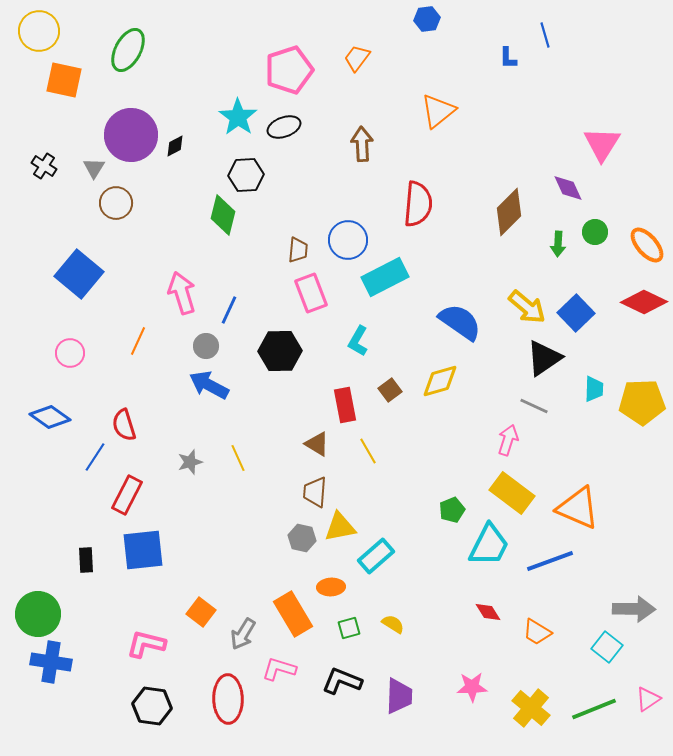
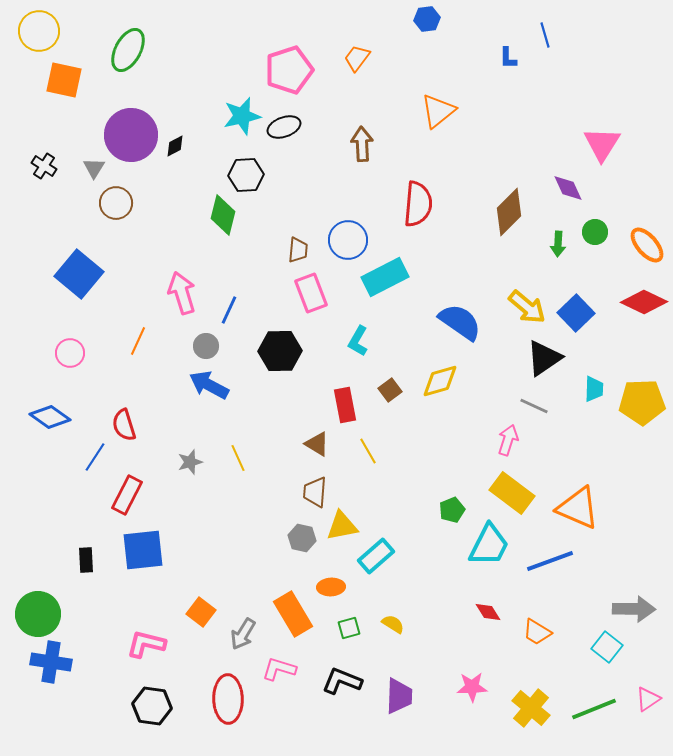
cyan star at (238, 117): moved 4 px right, 1 px up; rotated 24 degrees clockwise
yellow triangle at (340, 527): moved 2 px right, 1 px up
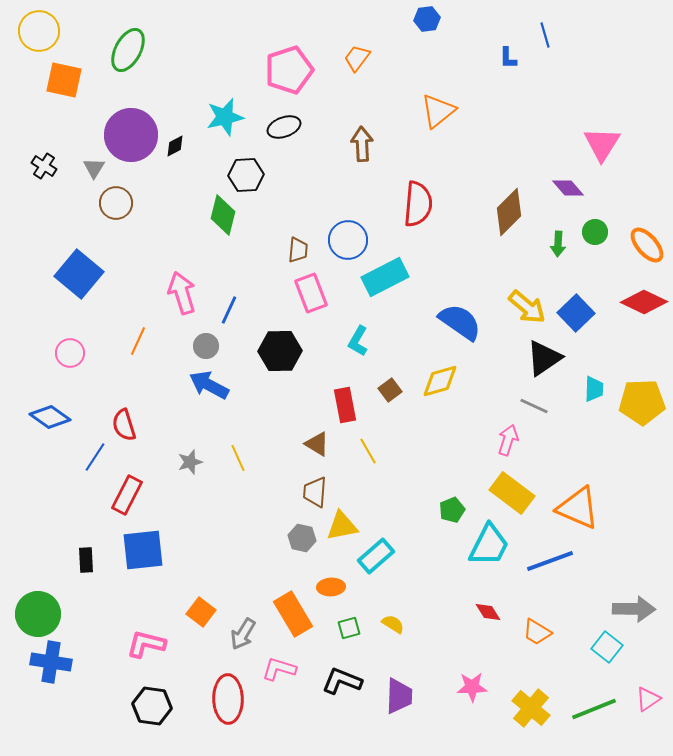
cyan star at (242, 116): moved 17 px left, 1 px down
purple diamond at (568, 188): rotated 16 degrees counterclockwise
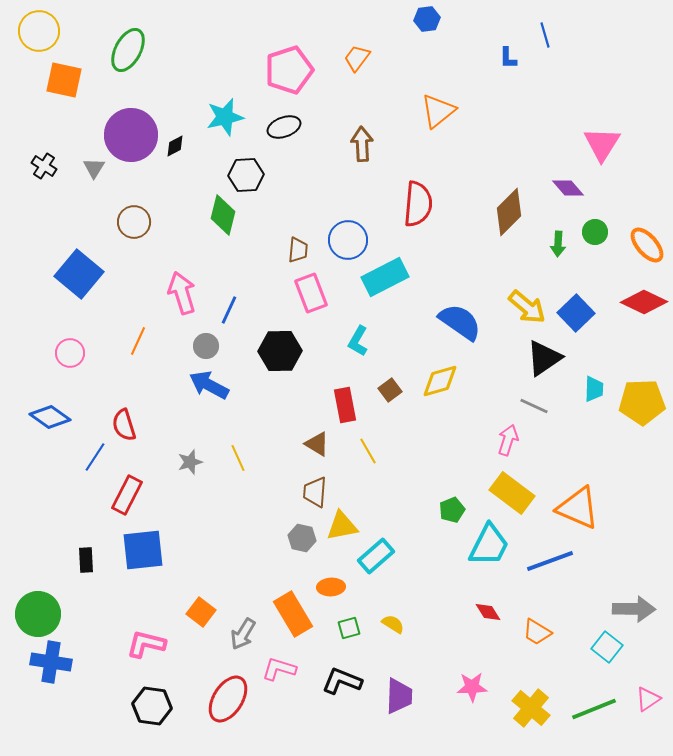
brown circle at (116, 203): moved 18 px right, 19 px down
red ellipse at (228, 699): rotated 33 degrees clockwise
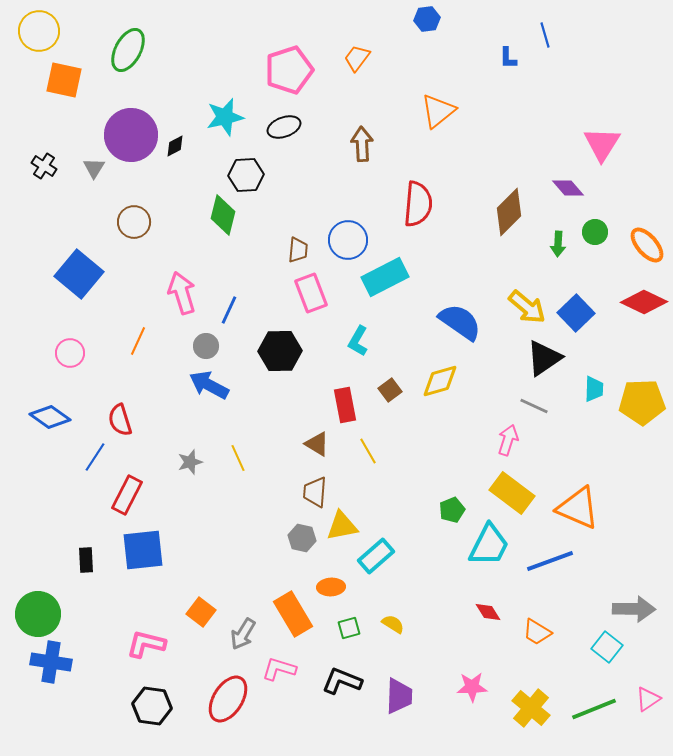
red semicircle at (124, 425): moved 4 px left, 5 px up
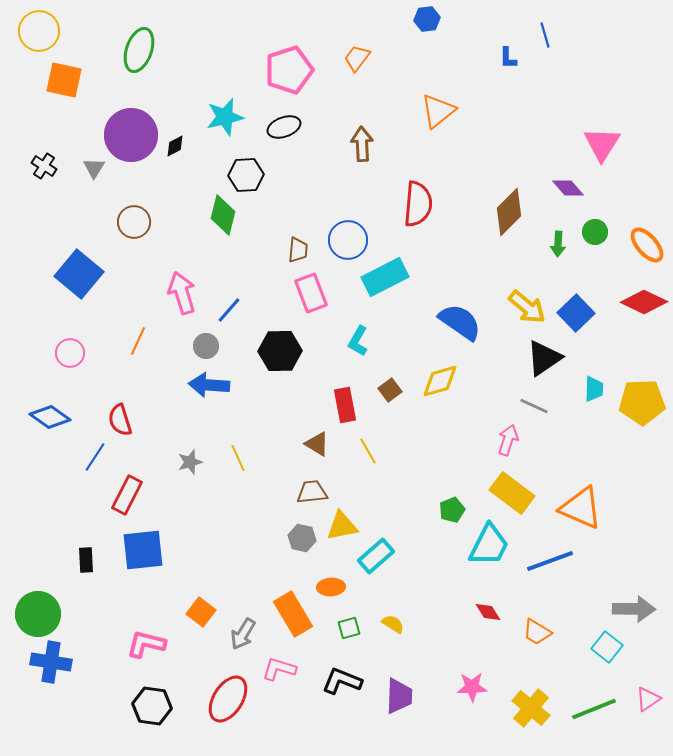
green ellipse at (128, 50): moved 11 px right; rotated 9 degrees counterclockwise
blue line at (229, 310): rotated 16 degrees clockwise
blue arrow at (209, 385): rotated 24 degrees counterclockwise
brown trapezoid at (315, 492): moved 3 px left; rotated 80 degrees clockwise
orange triangle at (578, 508): moved 3 px right
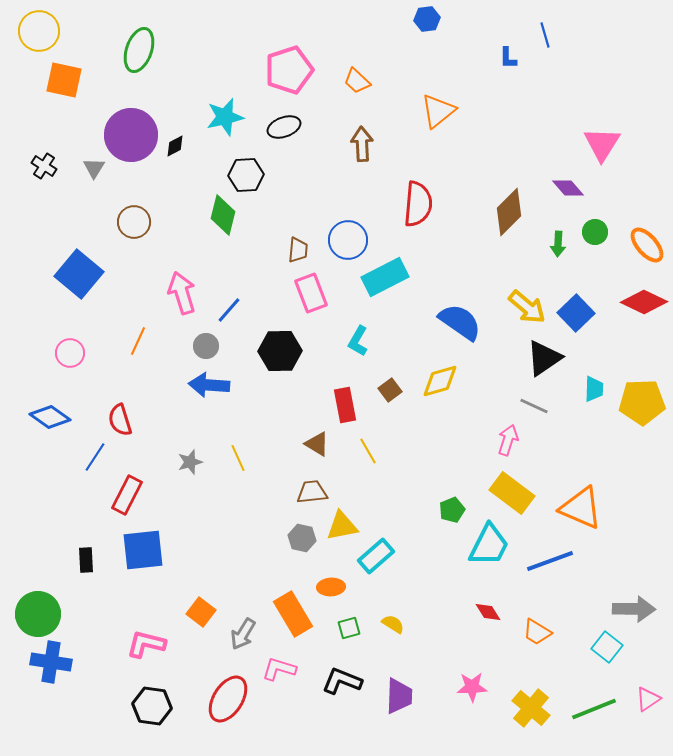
orange trapezoid at (357, 58): moved 23 px down; rotated 84 degrees counterclockwise
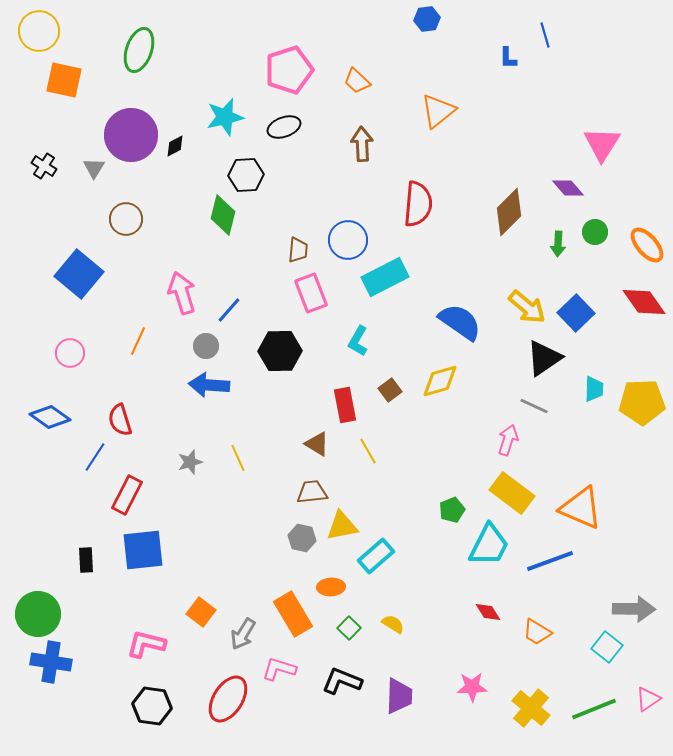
brown circle at (134, 222): moved 8 px left, 3 px up
red diamond at (644, 302): rotated 30 degrees clockwise
green square at (349, 628): rotated 30 degrees counterclockwise
